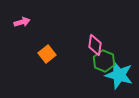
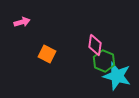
orange square: rotated 24 degrees counterclockwise
cyan star: moved 2 px left, 1 px down
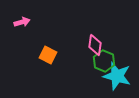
orange square: moved 1 px right, 1 px down
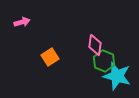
orange square: moved 2 px right, 2 px down; rotated 30 degrees clockwise
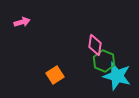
orange square: moved 5 px right, 18 px down
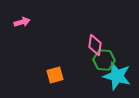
green hexagon: moved 1 px up; rotated 20 degrees counterclockwise
orange square: rotated 18 degrees clockwise
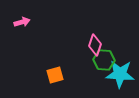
pink diamond: rotated 10 degrees clockwise
cyan star: moved 3 px right, 2 px up; rotated 12 degrees counterclockwise
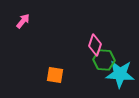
pink arrow: moved 1 px right, 1 px up; rotated 35 degrees counterclockwise
orange square: rotated 24 degrees clockwise
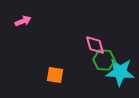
pink arrow: rotated 28 degrees clockwise
pink diamond: rotated 35 degrees counterclockwise
cyan star: moved 2 px up
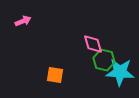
pink diamond: moved 2 px left, 1 px up
green hexagon: rotated 10 degrees clockwise
